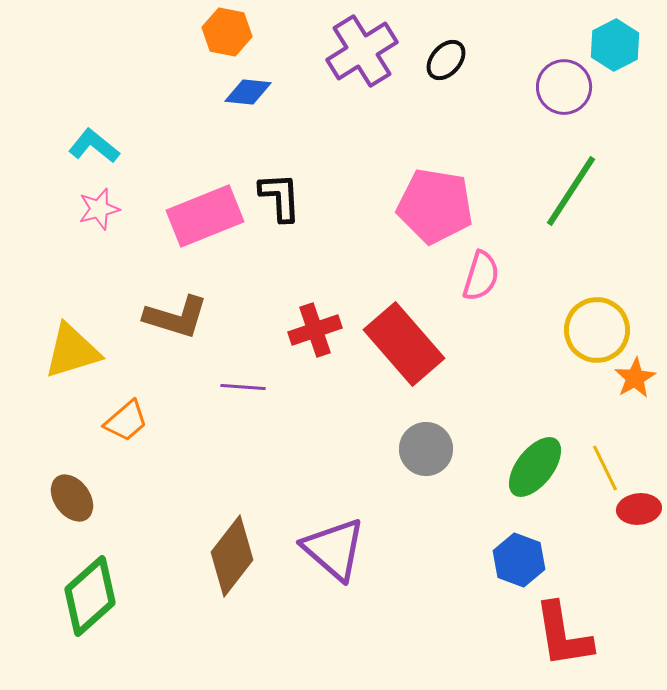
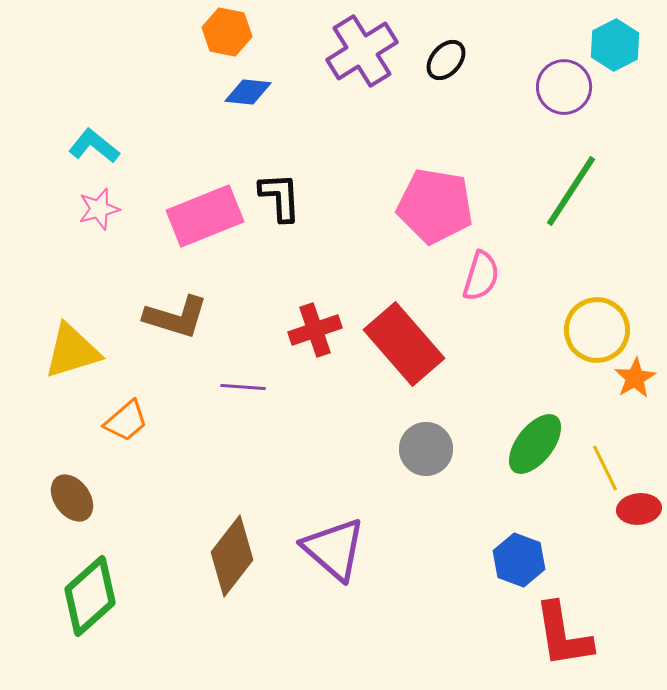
green ellipse: moved 23 px up
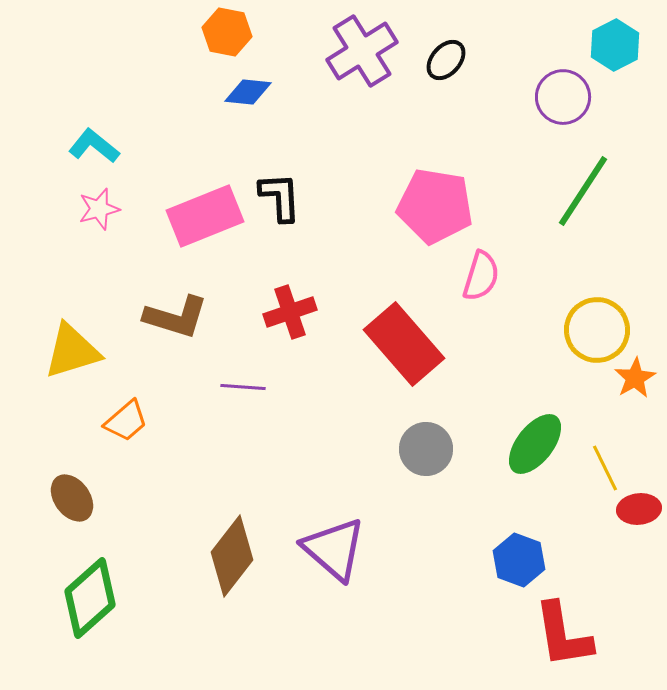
purple circle: moved 1 px left, 10 px down
green line: moved 12 px right
red cross: moved 25 px left, 18 px up
green diamond: moved 2 px down
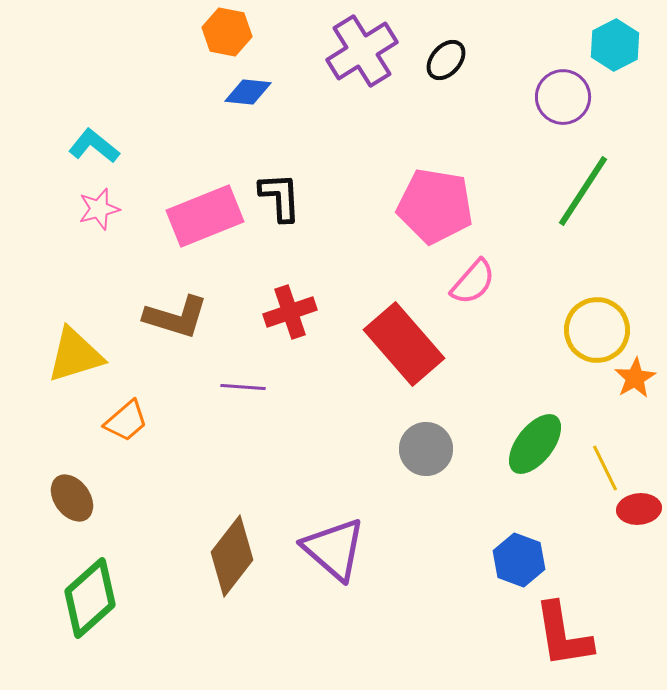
pink semicircle: moved 8 px left, 6 px down; rotated 24 degrees clockwise
yellow triangle: moved 3 px right, 4 px down
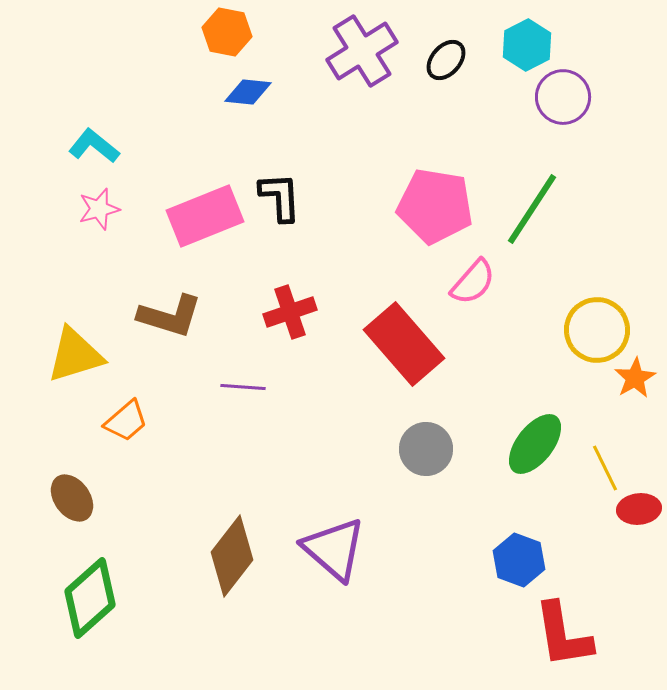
cyan hexagon: moved 88 px left
green line: moved 51 px left, 18 px down
brown L-shape: moved 6 px left, 1 px up
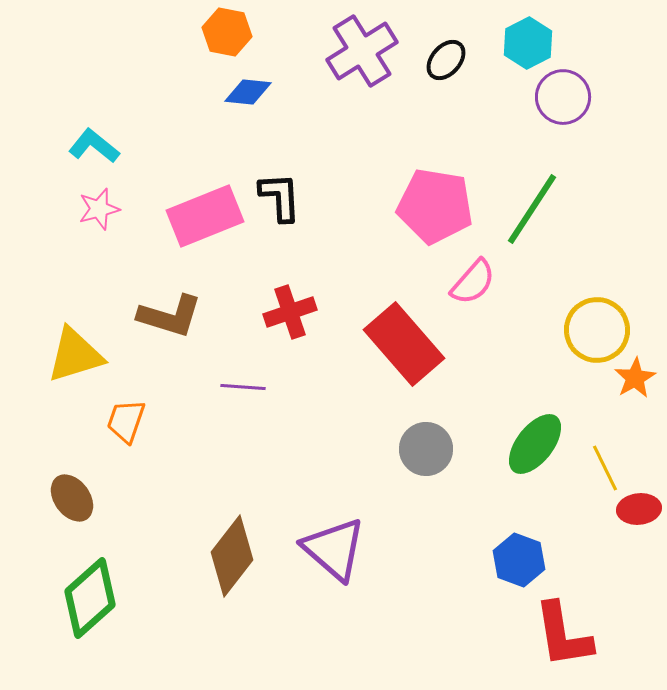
cyan hexagon: moved 1 px right, 2 px up
orange trapezoid: rotated 150 degrees clockwise
